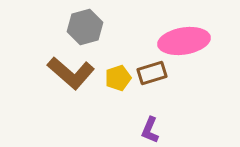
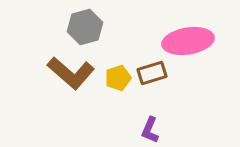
pink ellipse: moved 4 px right
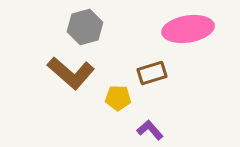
pink ellipse: moved 12 px up
yellow pentagon: moved 20 px down; rotated 20 degrees clockwise
purple L-shape: rotated 116 degrees clockwise
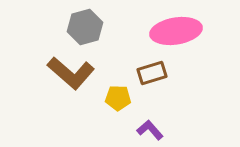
pink ellipse: moved 12 px left, 2 px down
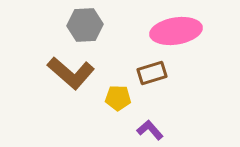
gray hexagon: moved 2 px up; rotated 12 degrees clockwise
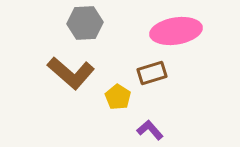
gray hexagon: moved 2 px up
yellow pentagon: moved 1 px up; rotated 30 degrees clockwise
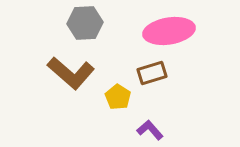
pink ellipse: moved 7 px left
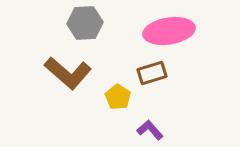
brown L-shape: moved 3 px left
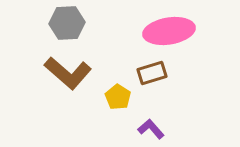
gray hexagon: moved 18 px left
purple L-shape: moved 1 px right, 1 px up
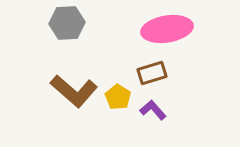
pink ellipse: moved 2 px left, 2 px up
brown L-shape: moved 6 px right, 18 px down
purple L-shape: moved 2 px right, 19 px up
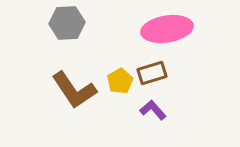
brown L-shape: moved 1 px up; rotated 15 degrees clockwise
yellow pentagon: moved 2 px right, 16 px up; rotated 10 degrees clockwise
